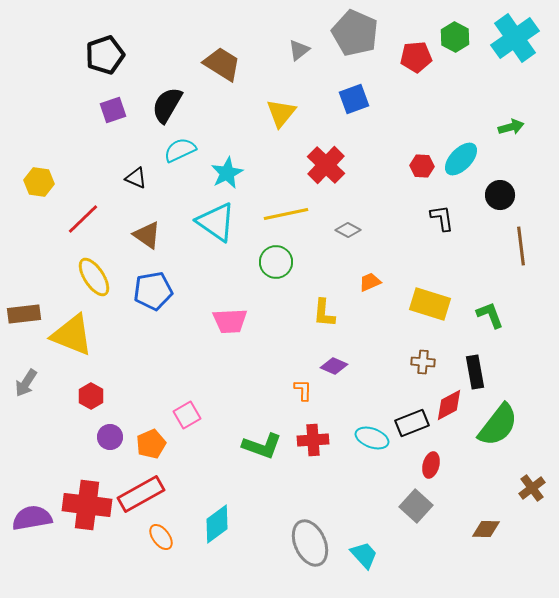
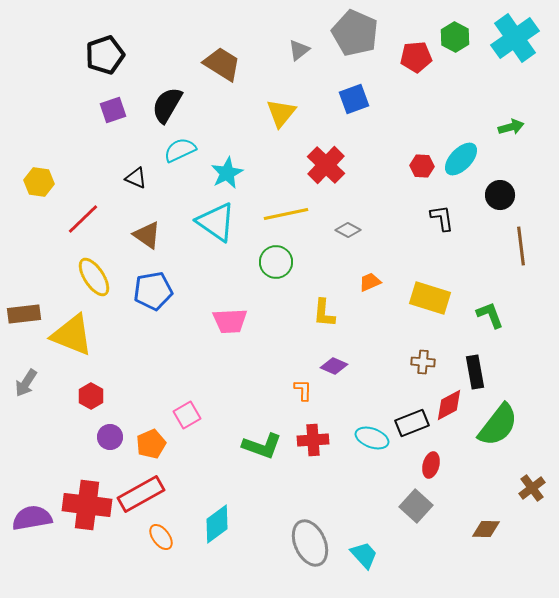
yellow rectangle at (430, 304): moved 6 px up
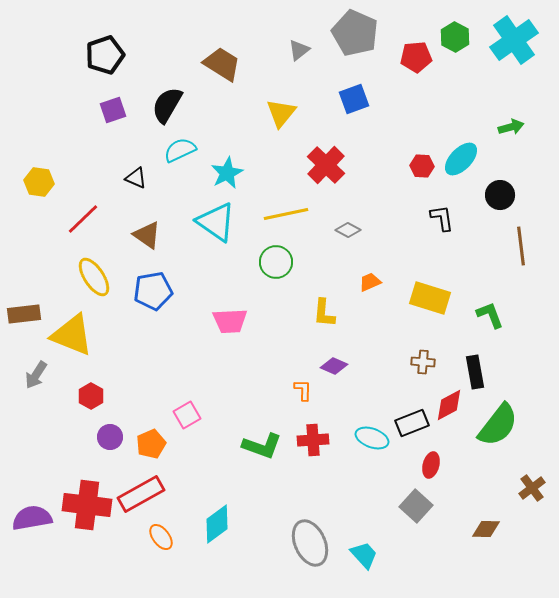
cyan cross at (515, 38): moved 1 px left, 2 px down
gray arrow at (26, 383): moved 10 px right, 8 px up
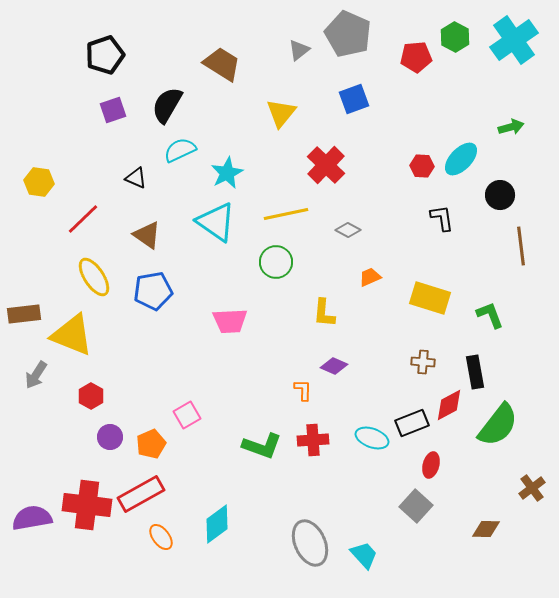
gray pentagon at (355, 33): moved 7 px left, 1 px down
orange trapezoid at (370, 282): moved 5 px up
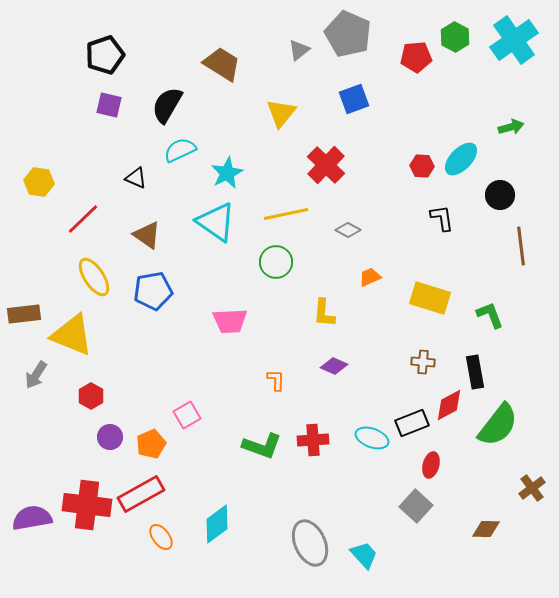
purple square at (113, 110): moved 4 px left, 5 px up; rotated 32 degrees clockwise
orange L-shape at (303, 390): moved 27 px left, 10 px up
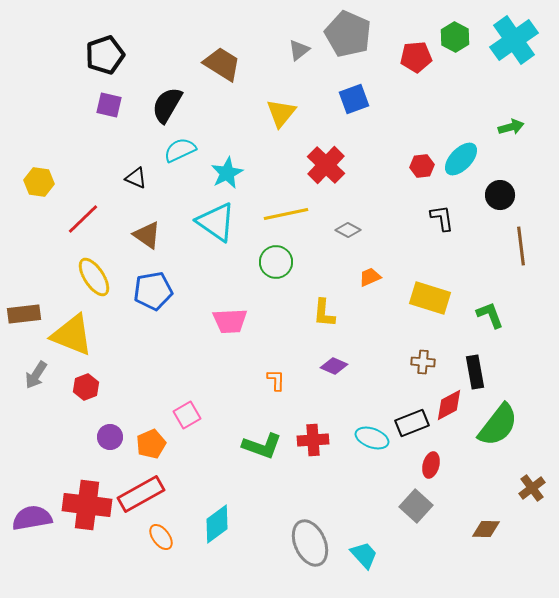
red hexagon at (422, 166): rotated 10 degrees counterclockwise
red hexagon at (91, 396): moved 5 px left, 9 px up; rotated 10 degrees clockwise
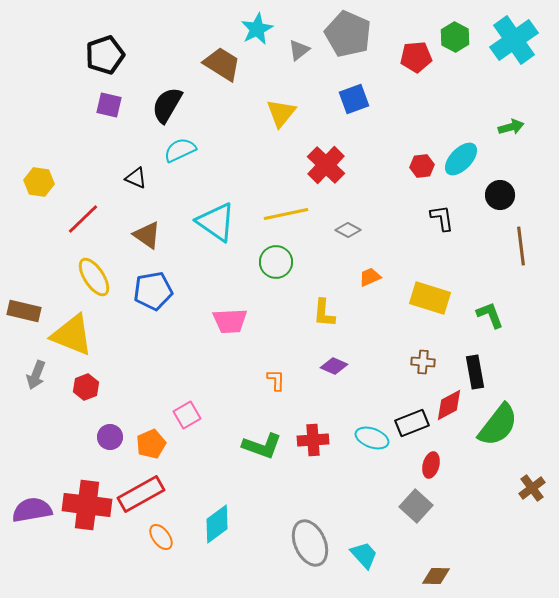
cyan star at (227, 173): moved 30 px right, 144 px up
brown rectangle at (24, 314): moved 3 px up; rotated 20 degrees clockwise
gray arrow at (36, 375): rotated 12 degrees counterclockwise
purple semicircle at (32, 518): moved 8 px up
brown diamond at (486, 529): moved 50 px left, 47 px down
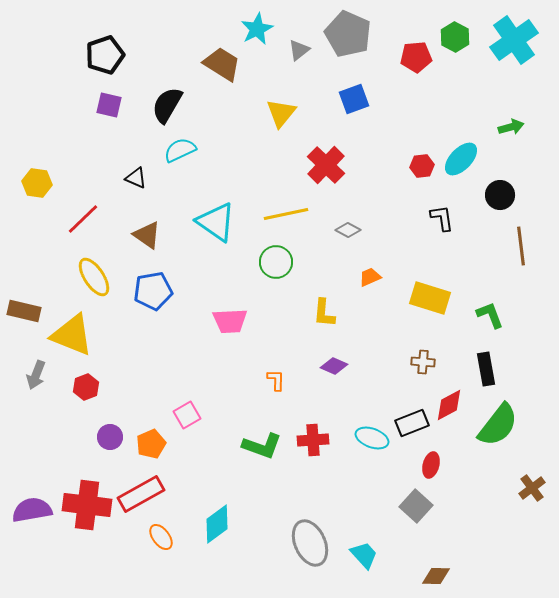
yellow hexagon at (39, 182): moved 2 px left, 1 px down
black rectangle at (475, 372): moved 11 px right, 3 px up
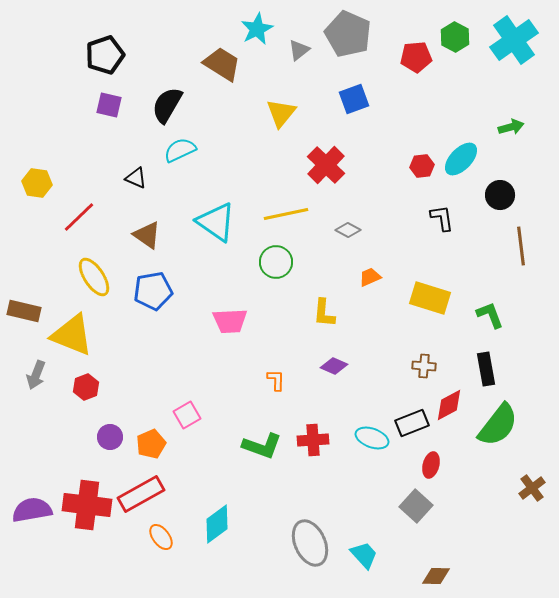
red line at (83, 219): moved 4 px left, 2 px up
brown cross at (423, 362): moved 1 px right, 4 px down
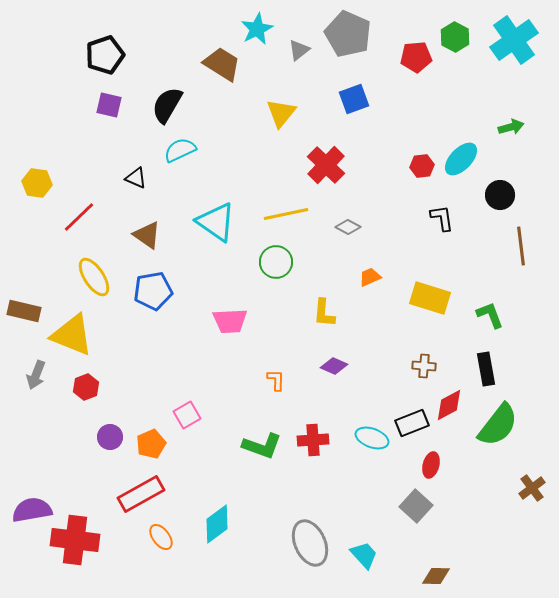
gray diamond at (348, 230): moved 3 px up
red cross at (87, 505): moved 12 px left, 35 px down
